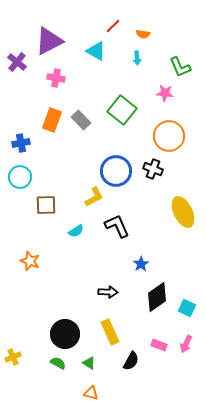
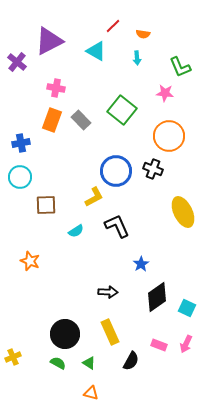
pink cross: moved 10 px down
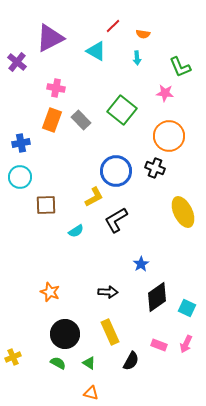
purple triangle: moved 1 px right, 3 px up
black cross: moved 2 px right, 1 px up
black L-shape: moved 1 px left, 6 px up; rotated 96 degrees counterclockwise
orange star: moved 20 px right, 31 px down
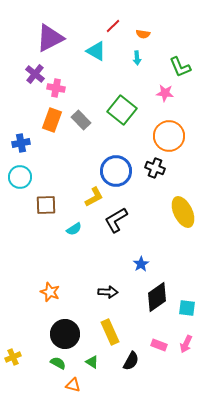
purple cross: moved 18 px right, 12 px down
cyan semicircle: moved 2 px left, 2 px up
cyan square: rotated 18 degrees counterclockwise
green triangle: moved 3 px right, 1 px up
orange triangle: moved 18 px left, 8 px up
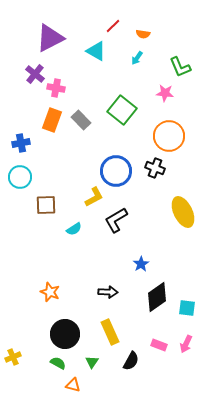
cyan arrow: rotated 40 degrees clockwise
green triangle: rotated 32 degrees clockwise
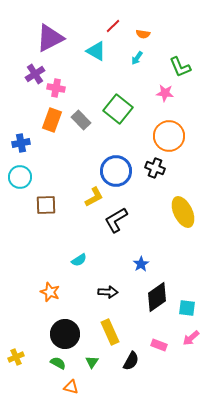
purple cross: rotated 18 degrees clockwise
green square: moved 4 px left, 1 px up
cyan semicircle: moved 5 px right, 31 px down
pink arrow: moved 5 px right, 6 px up; rotated 24 degrees clockwise
yellow cross: moved 3 px right
orange triangle: moved 2 px left, 2 px down
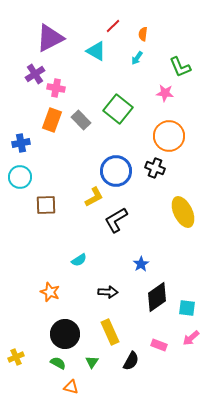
orange semicircle: rotated 88 degrees clockwise
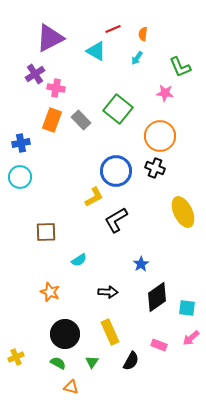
red line: moved 3 px down; rotated 21 degrees clockwise
orange circle: moved 9 px left
brown square: moved 27 px down
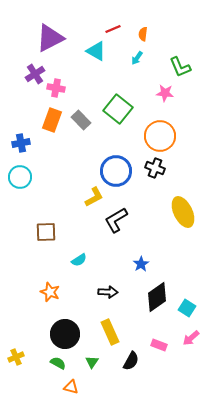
cyan square: rotated 24 degrees clockwise
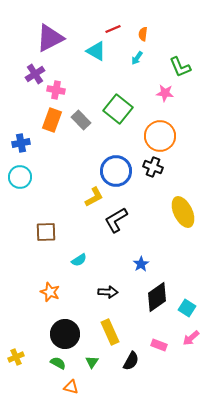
pink cross: moved 2 px down
black cross: moved 2 px left, 1 px up
